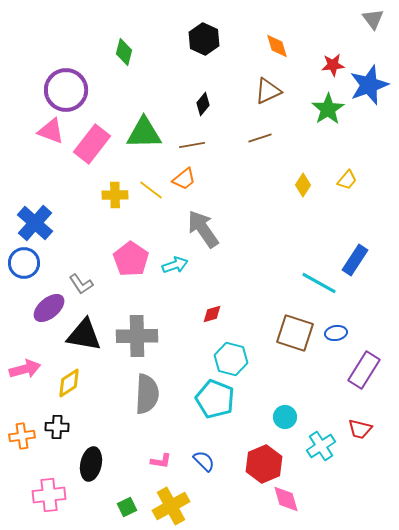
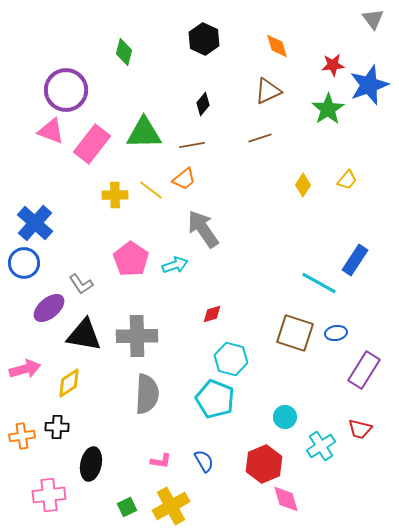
blue semicircle at (204, 461): rotated 15 degrees clockwise
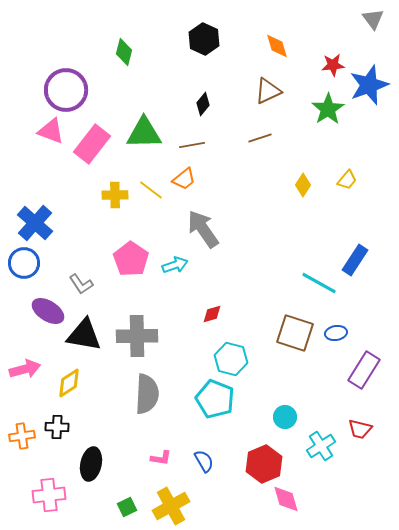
purple ellipse at (49, 308): moved 1 px left, 3 px down; rotated 72 degrees clockwise
pink L-shape at (161, 461): moved 3 px up
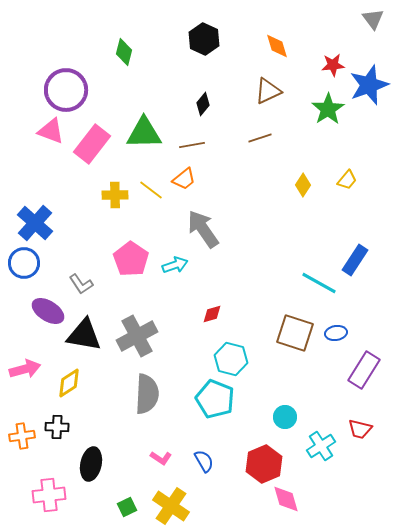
gray cross at (137, 336): rotated 27 degrees counterclockwise
pink L-shape at (161, 458): rotated 25 degrees clockwise
yellow cross at (171, 506): rotated 27 degrees counterclockwise
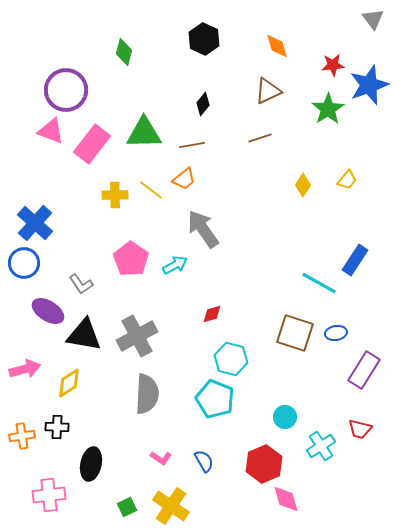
cyan arrow at (175, 265): rotated 10 degrees counterclockwise
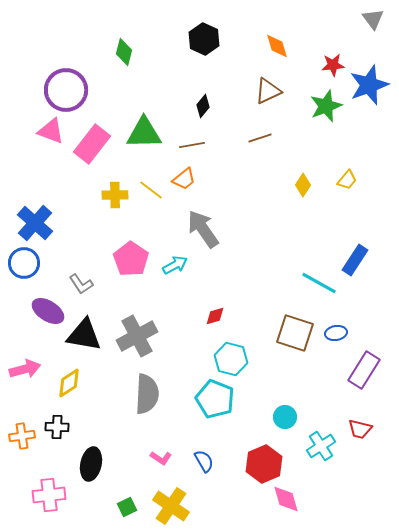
black diamond at (203, 104): moved 2 px down
green star at (328, 109): moved 2 px left, 3 px up; rotated 12 degrees clockwise
red diamond at (212, 314): moved 3 px right, 2 px down
